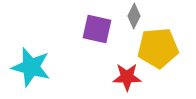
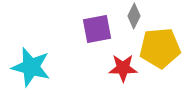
purple square: rotated 24 degrees counterclockwise
yellow pentagon: moved 2 px right
red star: moved 4 px left, 9 px up
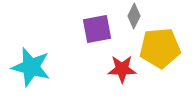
red star: moved 1 px left, 1 px down
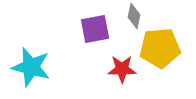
gray diamond: rotated 15 degrees counterclockwise
purple square: moved 2 px left
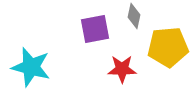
yellow pentagon: moved 8 px right, 1 px up
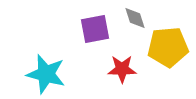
gray diamond: moved 1 px right, 2 px down; rotated 30 degrees counterclockwise
cyan star: moved 15 px right, 7 px down
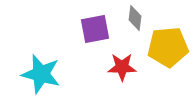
gray diamond: rotated 25 degrees clockwise
red star: moved 2 px up
cyan star: moved 5 px left
